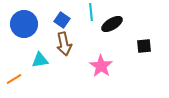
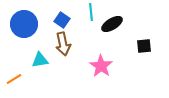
brown arrow: moved 1 px left
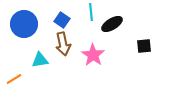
pink star: moved 8 px left, 11 px up
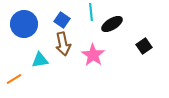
black square: rotated 28 degrees counterclockwise
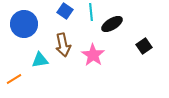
blue square: moved 3 px right, 9 px up
brown arrow: moved 1 px down
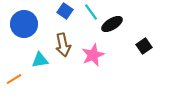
cyan line: rotated 30 degrees counterclockwise
pink star: rotated 15 degrees clockwise
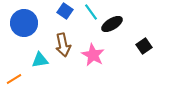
blue circle: moved 1 px up
pink star: rotated 20 degrees counterclockwise
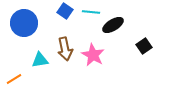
cyan line: rotated 48 degrees counterclockwise
black ellipse: moved 1 px right, 1 px down
brown arrow: moved 2 px right, 4 px down
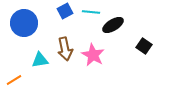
blue square: rotated 28 degrees clockwise
black square: rotated 21 degrees counterclockwise
orange line: moved 1 px down
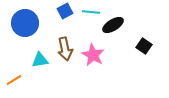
blue circle: moved 1 px right
